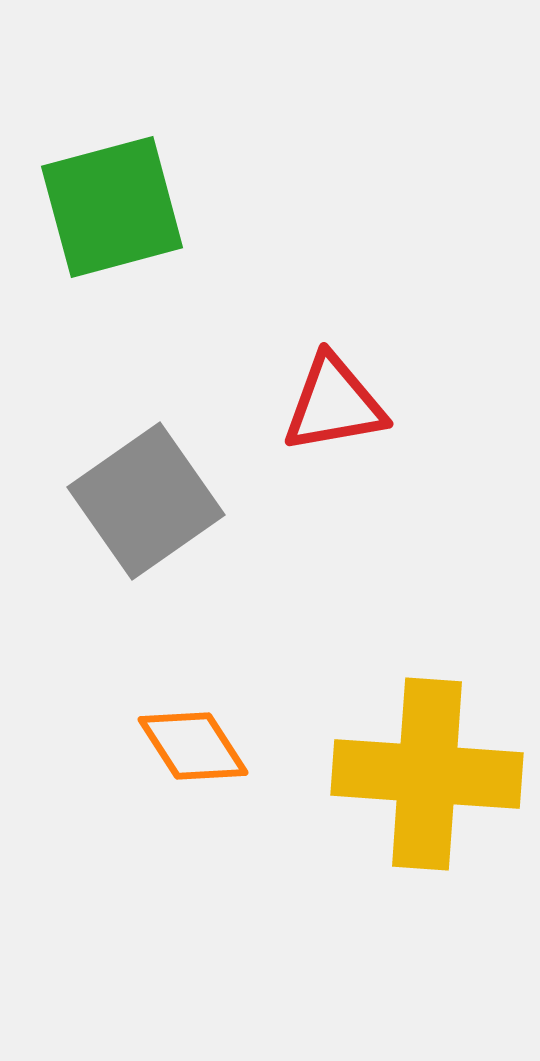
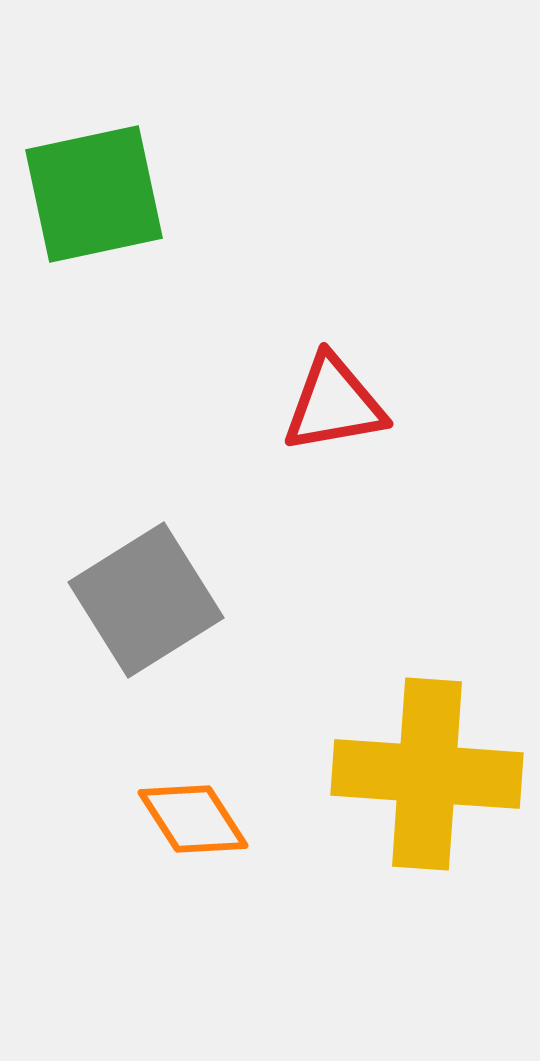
green square: moved 18 px left, 13 px up; rotated 3 degrees clockwise
gray square: moved 99 px down; rotated 3 degrees clockwise
orange diamond: moved 73 px down
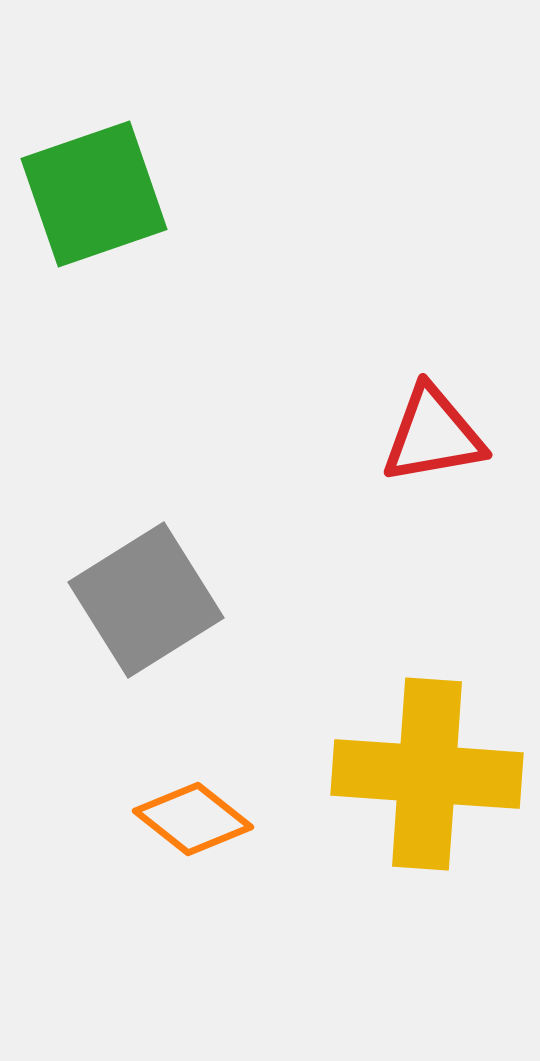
green square: rotated 7 degrees counterclockwise
red triangle: moved 99 px right, 31 px down
orange diamond: rotated 19 degrees counterclockwise
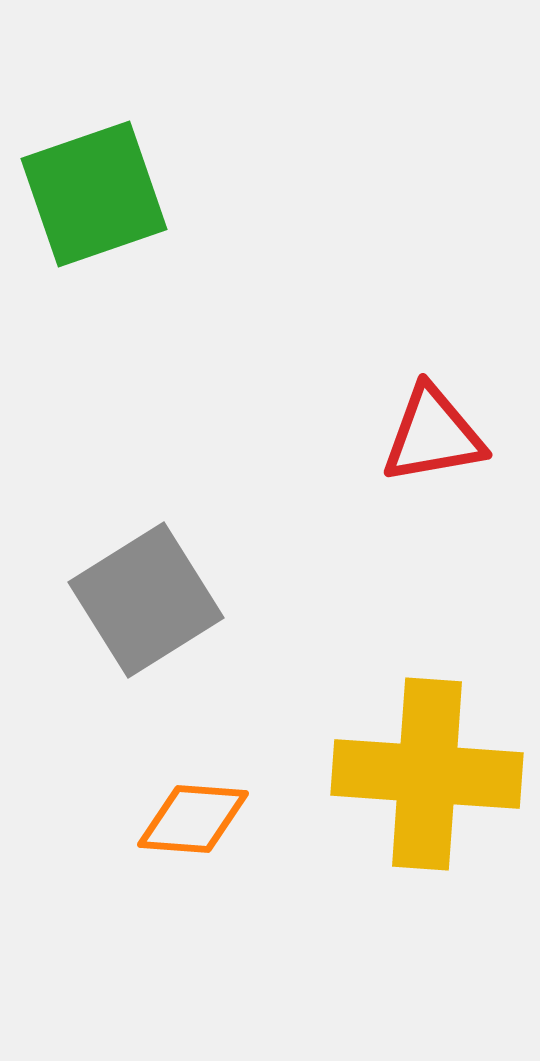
orange diamond: rotated 34 degrees counterclockwise
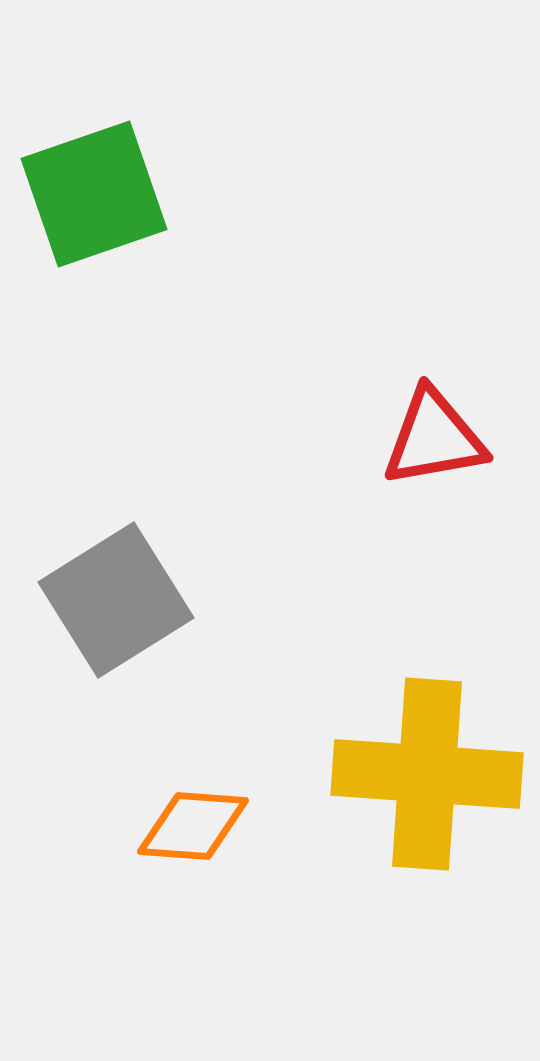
red triangle: moved 1 px right, 3 px down
gray square: moved 30 px left
orange diamond: moved 7 px down
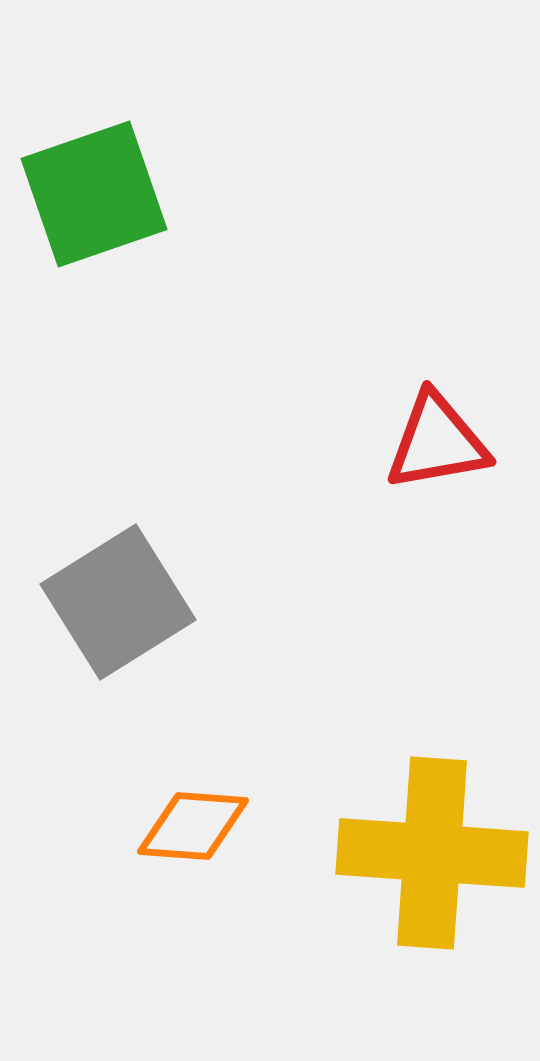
red triangle: moved 3 px right, 4 px down
gray square: moved 2 px right, 2 px down
yellow cross: moved 5 px right, 79 px down
